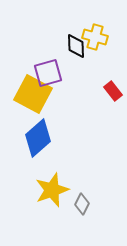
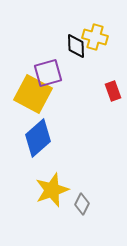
red rectangle: rotated 18 degrees clockwise
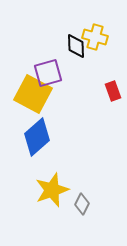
blue diamond: moved 1 px left, 1 px up
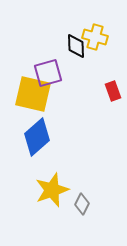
yellow square: rotated 15 degrees counterclockwise
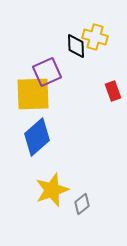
purple square: moved 1 px left, 1 px up; rotated 8 degrees counterclockwise
yellow square: rotated 15 degrees counterclockwise
gray diamond: rotated 25 degrees clockwise
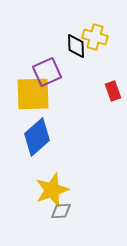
gray diamond: moved 21 px left, 7 px down; rotated 35 degrees clockwise
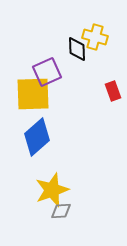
black diamond: moved 1 px right, 3 px down
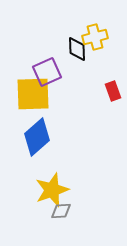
yellow cross: rotated 30 degrees counterclockwise
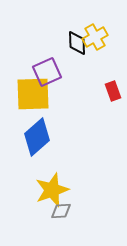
yellow cross: rotated 15 degrees counterclockwise
black diamond: moved 6 px up
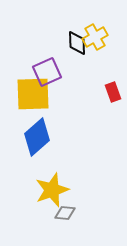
red rectangle: moved 1 px down
gray diamond: moved 4 px right, 2 px down; rotated 10 degrees clockwise
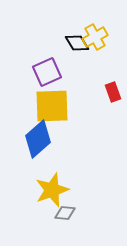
black diamond: rotated 30 degrees counterclockwise
yellow square: moved 19 px right, 12 px down
blue diamond: moved 1 px right, 2 px down
